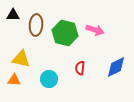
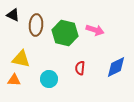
black triangle: rotated 24 degrees clockwise
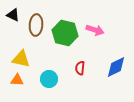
orange triangle: moved 3 px right
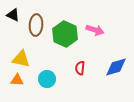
green hexagon: moved 1 px down; rotated 10 degrees clockwise
blue diamond: rotated 10 degrees clockwise
cyan circle: moved 2 px left
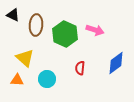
yellow triangle: moved 4 px right, 1 px up; rotated 30 degrees clockwise
blue diamond: moved 4 px up; rotated 20 degrees counterclockwise
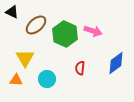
black triangle: moved 1 px left, 3 px up
brown ellipse: rotated 45 degrees clockwise
pink arrow: moved 2 px left, 1 px down
yellow triangle: rotated 18 degrees clockwise
orange triangle: moved 1 px left
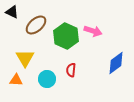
green hexagon: moved 1 px right, 2 px down
red semicircle: moved 9 px left, 2 px down
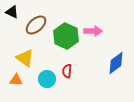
pink arrow: rotated 18 degrees counterclockwise
yellow triangle: rotated 24 degrees counterclockwise
red semicircle: moved 4 px left, 1 px down
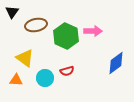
black triangle: rotated 40 degrees clockwise
brown ellipse: rotated 30 degrees clockwise
red semicircle: rotated 112 degrees counterclockwise
cyan circle: moved 2 px left, 1 px up
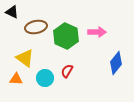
black triangle: rotated 40 degrees counterclockwise
brown ellipse: moved 2 px down
pink arrow: moved 4 px right, 1 px down
blue diamond: rotated 15 degrees counterclockwise
red semicircle: rotated 136 degrees clockwise
orange triangle: moved 1 px up
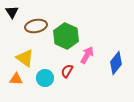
black triangle: rotated 32 degrees clockwise
brown ellipse: moved 1 px up
pink arrow: moved 10 px left, 23 px down; rotated 60 degrees counterclockwise
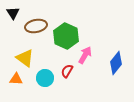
black triangle: moved 1 px right, 1 px down
pink arrow: moved 2 px left
